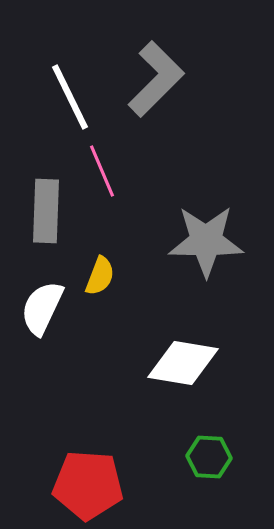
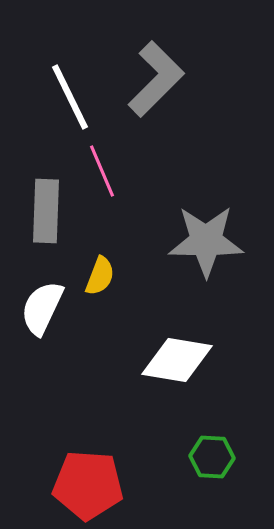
white diamond: moved 6 px left, 3 px up
green hexagon: moved 3 px right
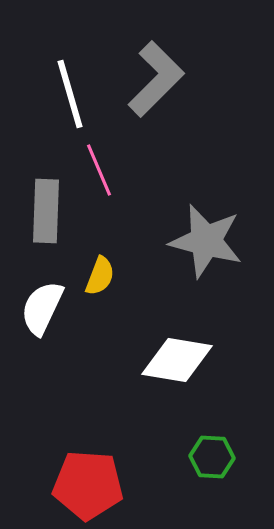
white line: moved 3 px up; rotated 10 degrees clockwise
pink line: moved 3 px left, 1 px up
gray star: rotated 14 degrees clockwise
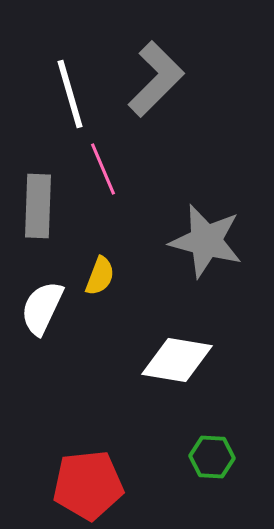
pink line: moved 4 px right, 1 px up
gray rectangle: moved 8 px left, 5 px up
red pentagon: rotated 10 degrees counterclockwise
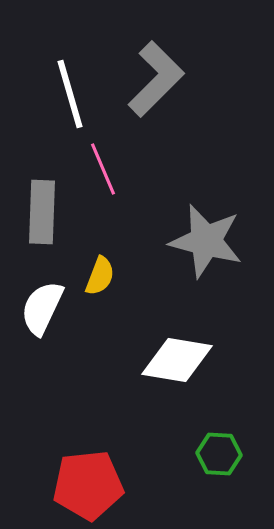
gray rectangle: moved 4 px right, 6 px down
green hexagon: moved 7 px right, 3 px up
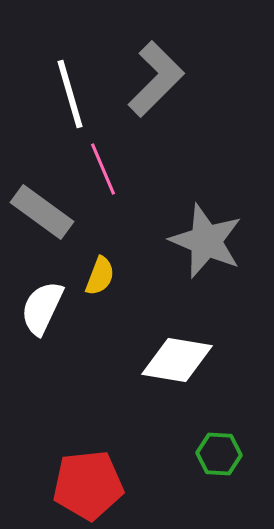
gray rectangle: rotated 56 degrees counterclockwise
gray star: rotated 8 degrees clockwise
